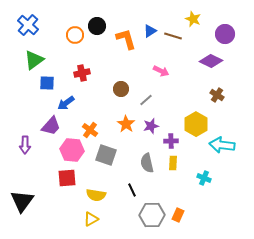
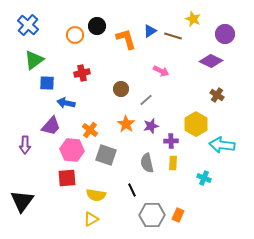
blue arrow: rotated 48 degrees clockwise
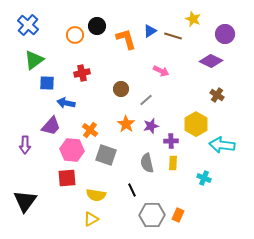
black triangle: moved 3 px right
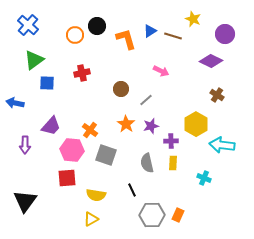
blue arrow: moved 51 px left
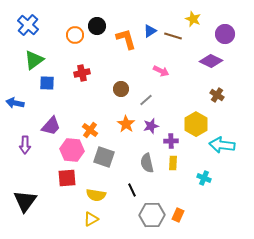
gray square: moved 2 px left, 2 px down
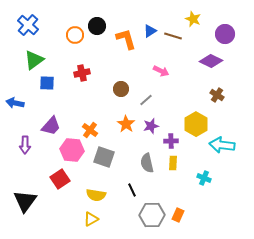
red square: moved 7 px left, 1 px down; rotated 30 degrees counterclockwise
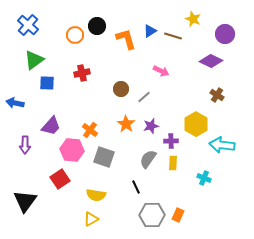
gray line: moved 2 px left, 3 px up
gray semicircle: moved 1 px right, 4 px up; rotated 48 degrees clockwise
black line: moved 4 px right, 3 px up
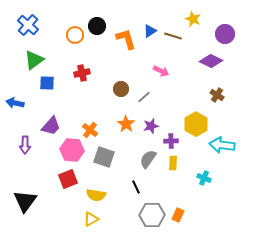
red square: moved 8 px right; rotated 12 degrees clockwise
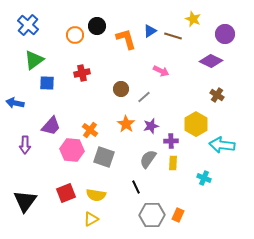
red square: moved 2 px left, 14 px down
